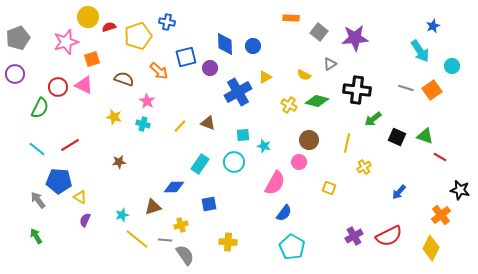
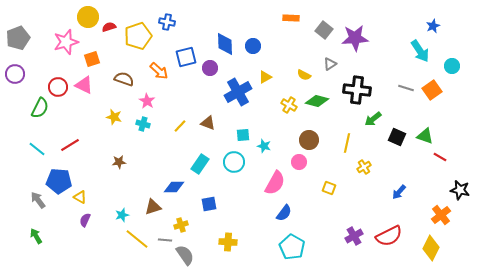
gray square at (319, 32): moved 5 px right, 2 px up
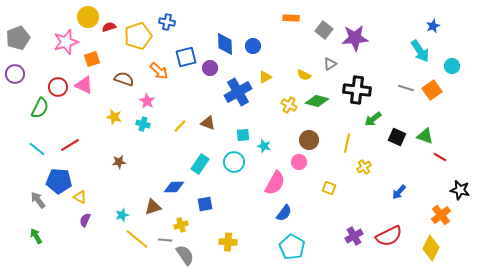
blue square at (209, 204): moved 4 px left
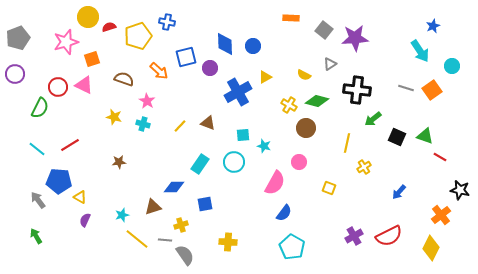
brown circle at (309, 140): moved 3 px left, 12 px up
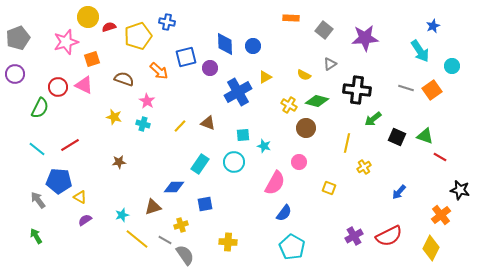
purple star at (355, 38): moved 10 px right
purple semicircle at (85, 220): rotated 32 degrees clockwise
gray line at (165, 240): rotated 24 degrees clockwise
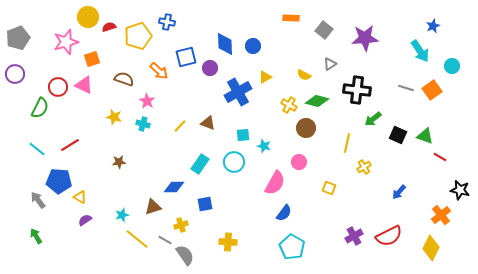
black square at (397, 137): moved 1 px right, 2 px up
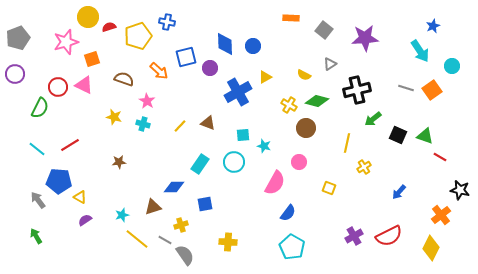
black cross at (357, 90): rotated 20 degrees counterclockwise
blue semicircle at (284, 213): moved 4 px right
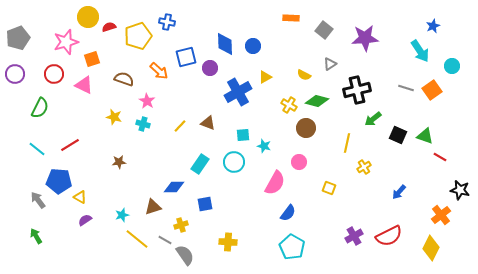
red circle at (58, 87): moved 4 px left, 13 px up
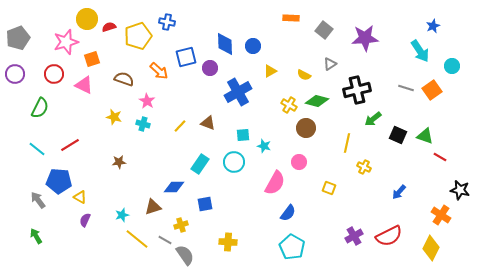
yellow circle at (88, 17): moved 1 px left, 2 px down
yellow triangle at (265, 77): moved 5 px right, 6 px up
yellow cross at (364, 167): rotated 32 degrees counterclockwise
orange cross at (441, 215): rotated 18 degrees counterclockwise
purple semicircle at (85, 220): rotated 32 degrees counterclockwise
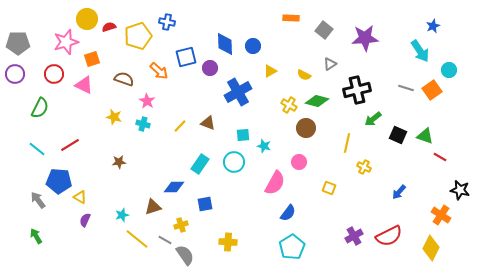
gray pentagon at (18, 38): moved 5 px down; rotated 20 degrees clockwise
cyan circle at (452, 66): moved 3 px left, 4 px down
cyan pentagon at (292, 247): rotated 10 degrees clockwise
